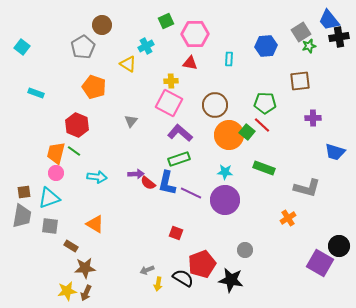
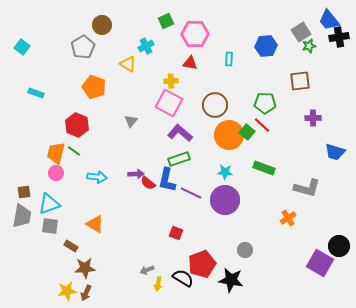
blue L-shape at (167, 183): moved 3 px up
cyan triangle at (49, 198): moved 6 px down
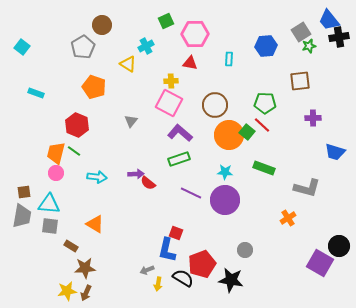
blue L-shape at (167, 180): moved 70 px down
cyan triangle at (49, 204): rotated 25 degrees clockwise
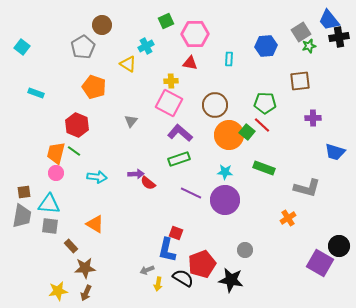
brown rectangle at (71, 246): rotated 16 degrees clockwise
yellow star at (67, 291): moved 9 px left
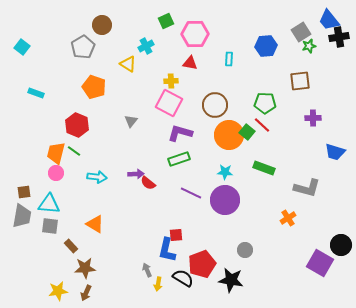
purple L-shape at (180, 133): rotated 25 degrees counterclockwise
red square at (176, 233): moved 2 px down; rotated 24 degrees counterclockwise
black circle at (339, 246): moved 2 px right, 1 px up
gray arrow at (147, 270): rotated 88 degrees clockwise
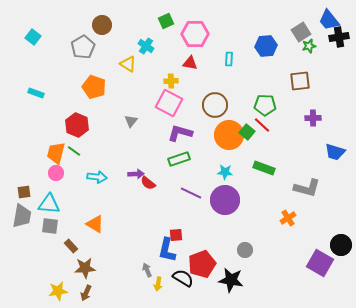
cyan cross at (146, 46): rotated 28 degrees counterclockwise
cyan square at (22, 47): moved 11 px right, 10 px up
green pentagon at (265, 103): moved 2 px down
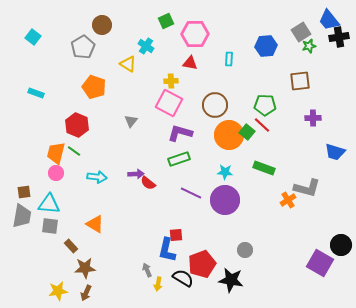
orange cross at (288, 218): moved 18 px up
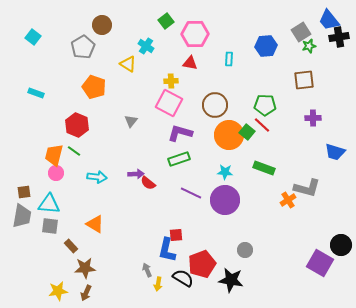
green square at (166, 21): rotated 14 degrees counterclockwise
brown square at (300, 81): moved 4 px right, 1 px up
orange trapezoid at (56, 153): moved 2 px left, 2 px down
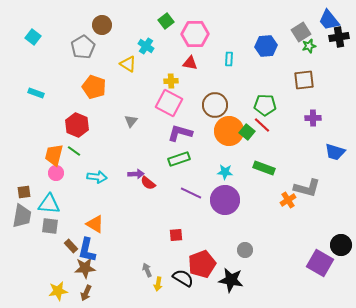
orange circle at (229, 135): moved 4 px up
blue L-shape at (167, 250): moved 80 px left
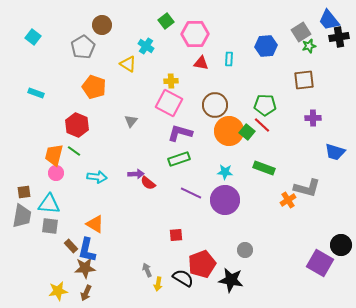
red triangle at (190, 63): moved 11 px right
